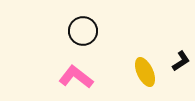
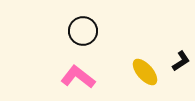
yellow ellipse: rotated 16 degrees counterclockwise
pink L-shape: moved 2 px right
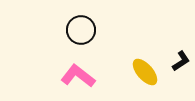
black circle: moved 2 px left, 1 px up
pink L-shape: moved 1 px up
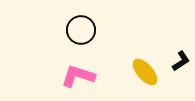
pink L-shape: rotated 20 degrees counterclockwise
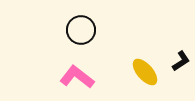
pink L-shape: moved 1 px left, 1 px down; rotated 20 degrees clockwise
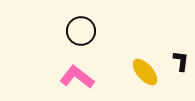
black circle: moved 1 px down
black L-shape: rotated 50 degrees counterclockwise
